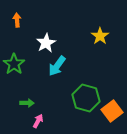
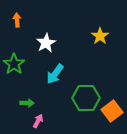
cyan arrow: moved 2 px left, 8 px down
green hexagon: rotated 16 degrees counterclockwise
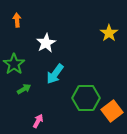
yellow star: moved 9 px right, 3 px up
green arrow: moved 3 px left, 14 px up; rotated 32 degrees counterclockwise
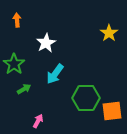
orange square: rotated 30 degrees clockwise
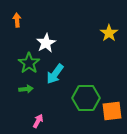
green star: moved 15 px right, 1 px up
green arrow: moved 2 px right; rotated 24 degrees clockwise
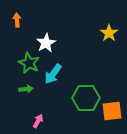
green star: rotated 10 degrees counterclockwise
cyan arrow: moved 2 px left
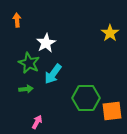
yellow star: moved 1 px right
pink arrow: moved 1 px left, 1 px down
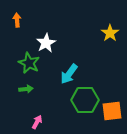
cyan arrow: moved 16 px right
green hexagon: moved 1 px left, 2 px down
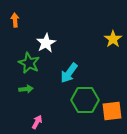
orange arrow: moved 2 px left
yellow star: moved 3 px right, 6 px down
cyan arrow: moved 1 px up
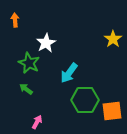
green arrow: rotated 136 degrees counterclockwise
